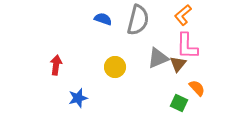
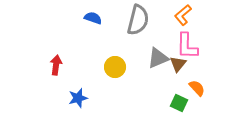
blue semicircle: moved 10 px left, 1 px up
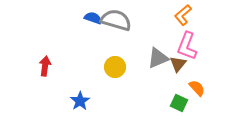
gray semicircle: moved 22 px left; rotated 88 degrees counterclockwise
pink L-shape: rotated 20 degrees clockwise
red arrow: moved 11 px left, 1 px down
blue star: moved 2 px right, 3 px down; rotated 18 degrees counterclockwise
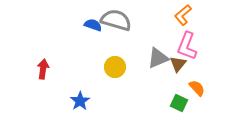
blue semicircle: moved 7 px down
red arrow: moved 2 px left, 3 px down
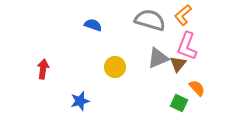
gray semicircle: moved 34 px right
blue star: rotated 18 degrees clockwise
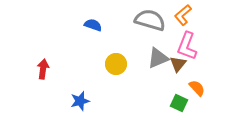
yellow circle: moved 1 px right, 3 px up
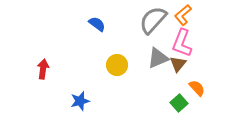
gray semicircle: moved 3 px right; rotated 64 degrees counterclockwise
blue semicircle: moved 4 px right, 1 px up; rotated 18 degrees clockwise
pink L-shape: moved 5 px left, 3 px up
yellow circle: moved 1 px right, 1 px down
green square: rotated 24 degrees clockwise
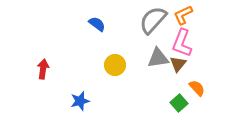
orange L-shape: rotated 15 degrees clockwise
gray triangle: rotated 15 degrees clockwise
yellow circle: moved 2 px left
